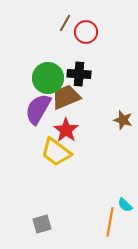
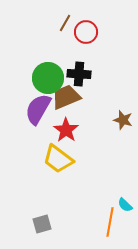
yellow trapezoid: moved 2 px right, 7 px down
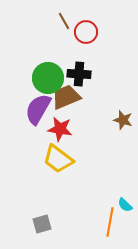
brown line: moved 1 px left, 2 px up; rotated 60 degrees counterclockwise
red star: moved 6 px left, 1 px up; rotated 25 degrees counterclockwise
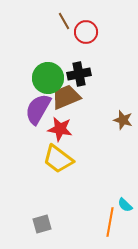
black cross: rotated 15 degrees counterclockwise
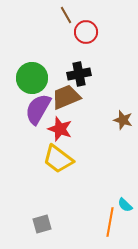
brown line: moved 2 px right, 6 px up
green circle: moved 16 px left
red star: rotated 10 degrees clockwise
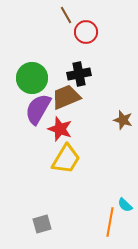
yellow trapezoid: moved 8 px right; rotated 96 degrees counterclockwise
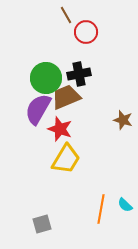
green circle: moved 14 px right
orange line: moved 9 px left, 13 px up
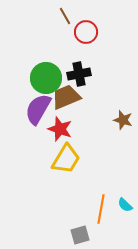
brown line: moved 1 px left, 1 px down
gray square: moved 38 px right, 11 px down
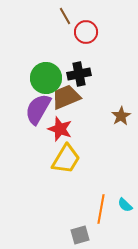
brown star: moved 2 px left, 4 px up; rotated 24 degrees clockwise
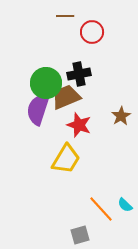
brown line: rotated 60 degrees counterclockwise
red circle: moved 6 px right
green circle: moved 5 px down
purple semicircle: rotated 12 degrees counterclockwise
red star: moved 19 px right, 4 px up
orange line: rotated 52 degrees counterclockwise
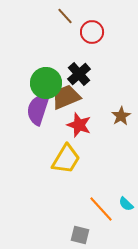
brown line: rotated 48 degrees clockwise
black cross: rotated 30 degrees counterclockwise
cyan semicircle: moved 1 px right, 1 px up
gray square: rotated 30 degrees clockwise
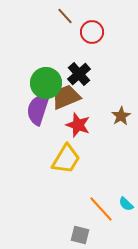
red star: moved 1 px left
